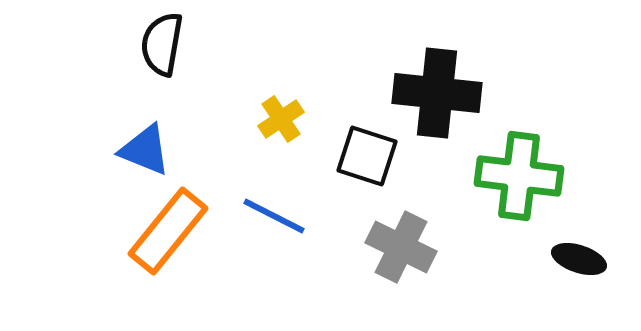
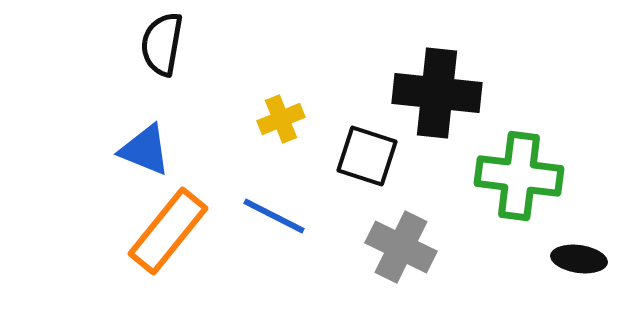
yellow cross: rotated 12 degrees clockwise
black ellipse: rotated 10 degrees counterclockwise
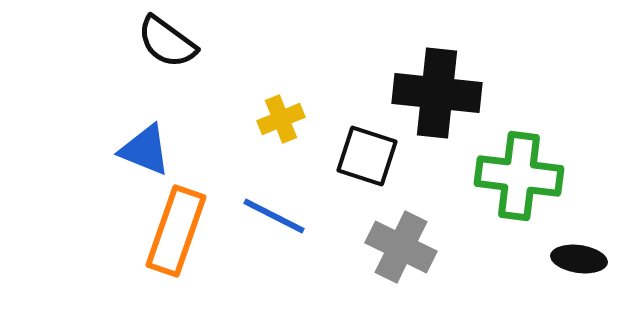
black semicircle: moved 5 px right, 2 px up; rotated 64 degrees counterclockwise
orange rectangle: moved 8 px right; rotated 20 degrees counterclockwise
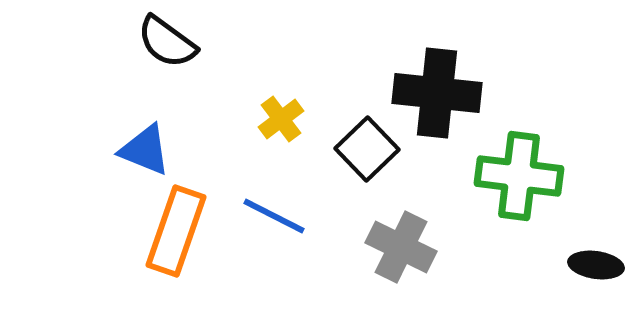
yellow cross: rotated 15 degrees counterclockwise
black square: moved 7 px up; rotated 28 degrees clockwise
black ellipse: moved 17 px right, 6 px down
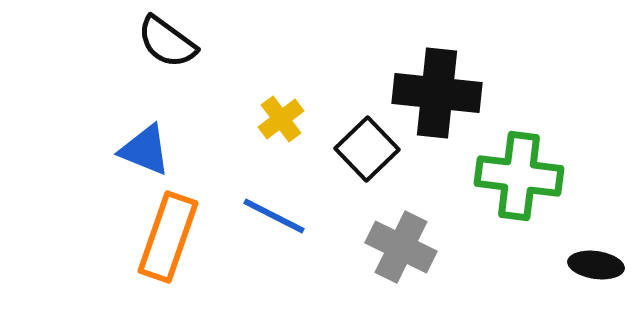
orange rectangle: moved 8 px left, 6 px down
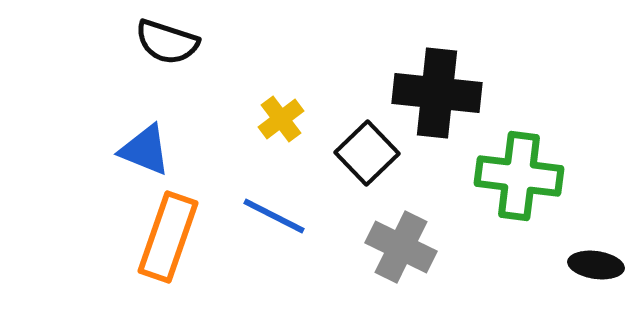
black semicircle: rotated 18 degrees counterclockwise
black square: moved 4 px down
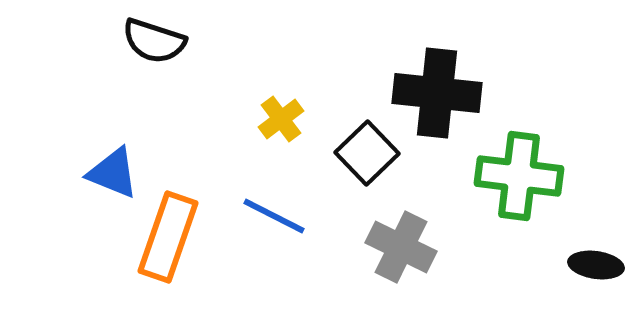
black semicircle: moved 13 px left, 1 px up
blue triangle: moved 32 px left, 23 px down
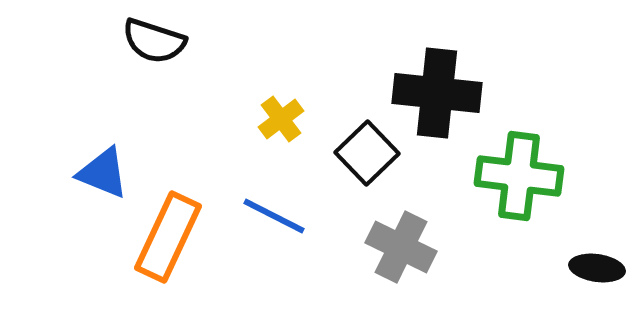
blue triangle: moved 10 px left
orange rectangle: rotated 6 degrees clockwise
black ellipse: moved 1 px right, 3 px down
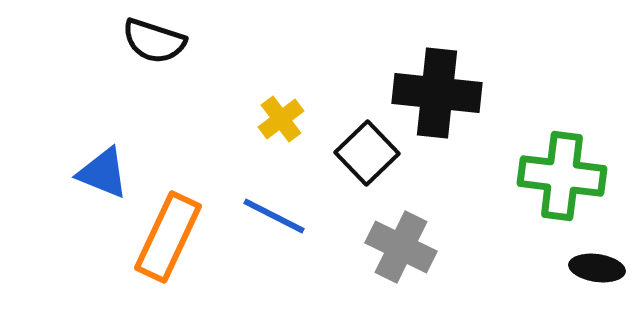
green cross: moved 43 px right
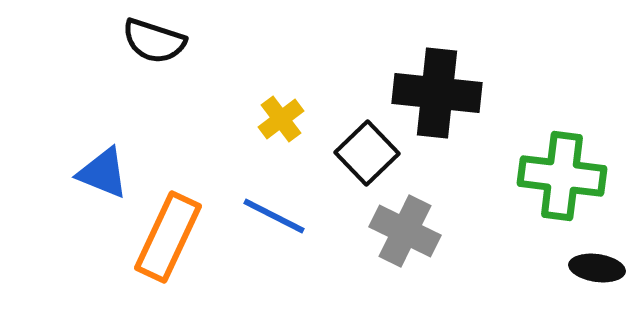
gray cross: moved 4 px right, 16 px up
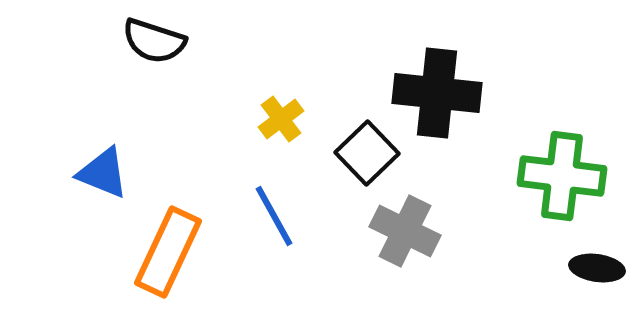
blue line: rotated 34 degrees clockwise
orange rectangle: moved 15 px down
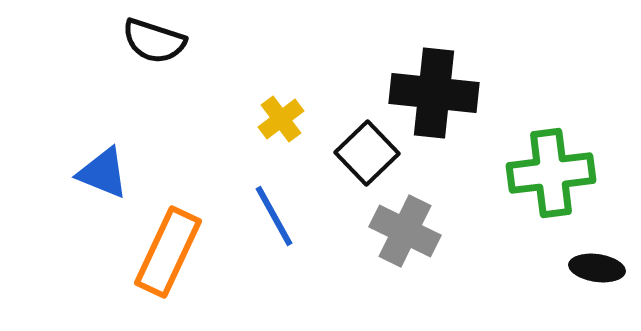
black cross: moved 3 px left
green cross: moved 11 px left, 3 px up; rotated 14 degrees counterclockwise
